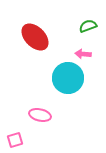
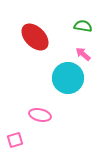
green semicircle: moved 5 px left; rotated 30 degrees clockwise
pink arrow: rotated 35 degrees clockwise
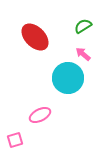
green semicircle: rotated 42 degrees counterclockwise
pink ellipse: rotated 40 degrees counterclockwise
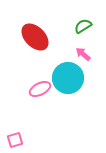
pink ellipse: moved 26 px up
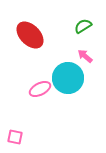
red ellipse: moved 5 px left, 2 px up
pink arrow: moved 2 px right, 2 px down
pink square: moved 3 px up; rotated 28 degrees clockwise
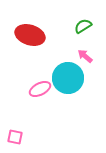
red ellipse: rotated 28 degrees counterclockwise
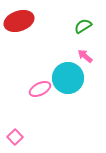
red ellipse: moved 11 px left, 14 px up; rotated 36 degrees counterclockwise
pink square: rotated 35 degrees clockwise
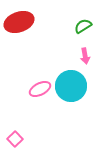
red ellipse: moved 1 px down
pink arrow: rotated 140 degrees counterclockwise
cyan circle: moved 3 px right, 8 px down
pink square: moved 2 px down
